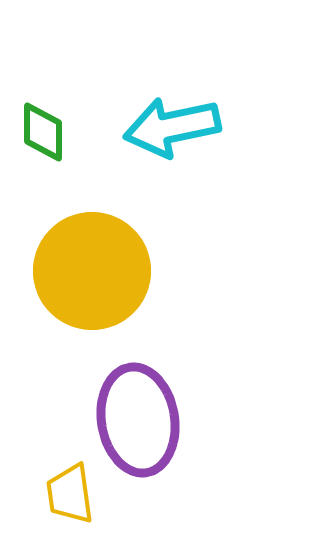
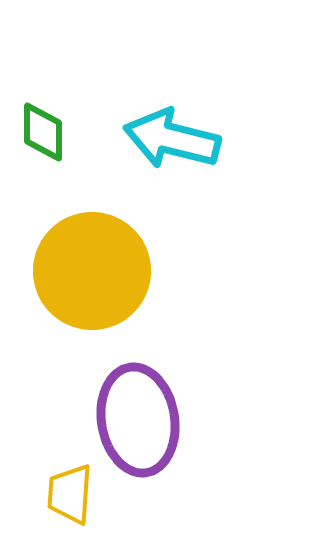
cyan arrow: moved 12 px down; rotated 26 degrees clockwise
yellow trapezoid: rotated 12 degrees clockwise
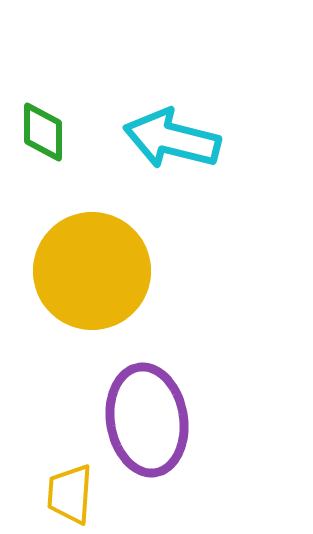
purple ellipse: moved 9 px right
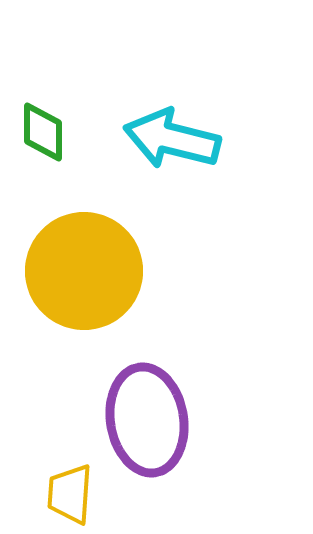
yellow circle: moved 8 px left
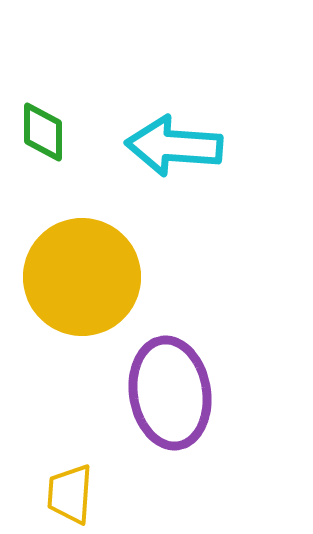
cyan arrow: moved 2 px right, 7 px down; rotated 10 degrees counterclockwise
yellow circle: moved 2 px left, 6 px down
purple ellipse: moved 23 px right, 27 px up
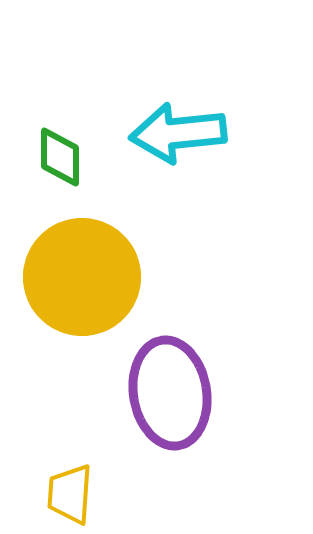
green diamond: moved 17 px right, 25 px down
cyan arrow: moved 4 px right, 13 px up; rotated 10 degrees counterclockwise
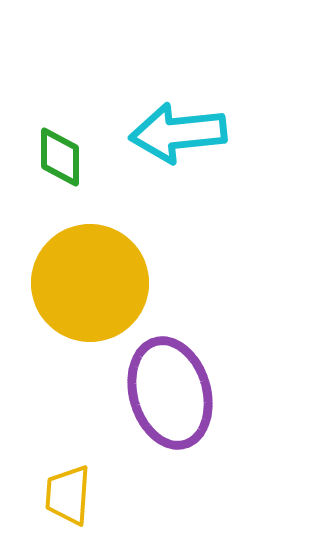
yellow circle: moved 8 px right, 6 px down
purple ellipse: rotated 7 degrees counterclockwise
yellow trapezoid: moved 2 px left, 1 px down
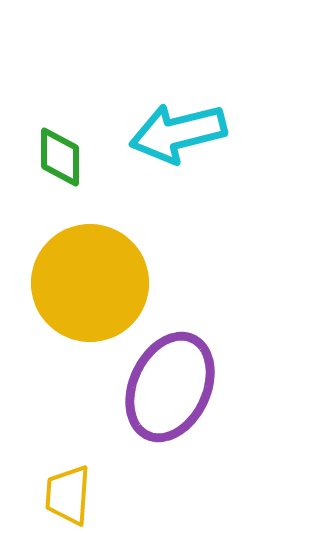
cyan arrow: rotated 8 degrees counterclockwise
purple ellipse: moved 6 px up; rotated 41 degrees clockwise
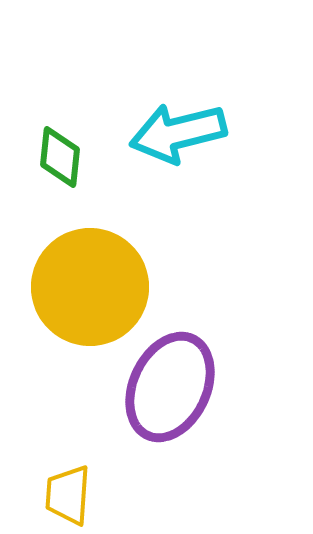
green diamond: rotated 6 degrees clockwise
yellow circle: moved 4 px down
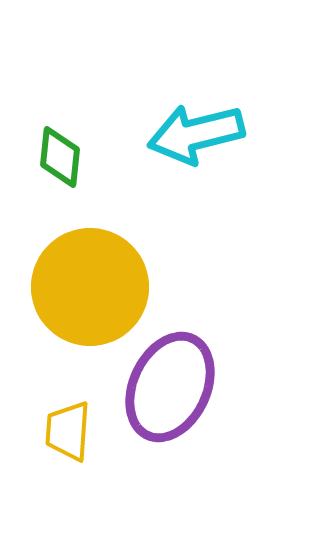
cyan arrow: moved 18 px right, 1 px down
yellow trapezoid: moved 64 px up
